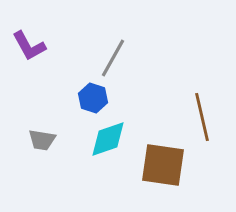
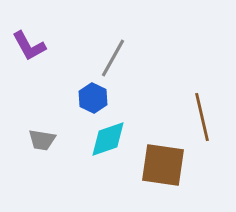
blue hexagon: rotated 8 degrees clockwise
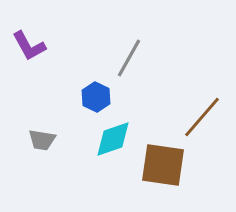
gray line: moved 16 px right
blue hexagon: moved 3 px right, 1 px up
brown line: rotated 54 degrees clockwise
cyan diamond: moved 5 px right
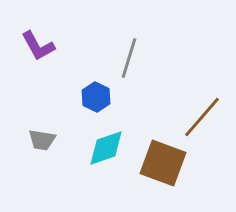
purple L-shape: moved 9 px right
gray line: rotated 12 degrees counterclockwise
cyan diamond: moved 7 px left, 9 px down
brown square: moved 2 px up; rotated 12 degrees clockwise
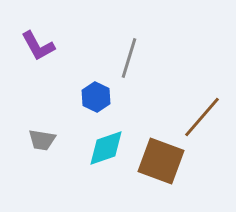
brown square: moved 2 px left, 2 px up
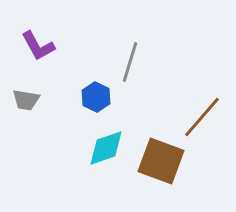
gray line: moved 1 px right, 4 px down
gray trapezoid: moved 16 px left, 40 px up
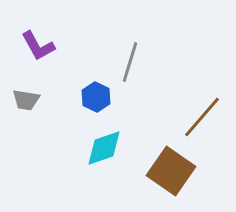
cyan diamond: moved 2 px left
brown square: moved 10 px right, 10 px down; rotated 15 degrees clockwise
